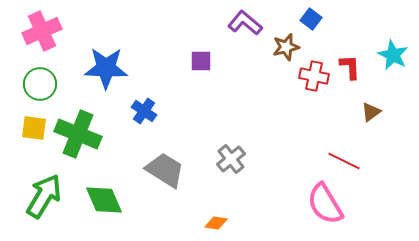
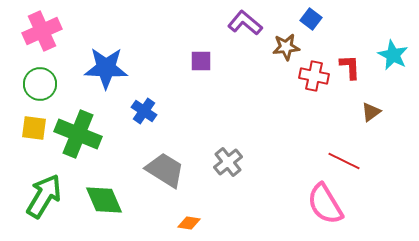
brown star: rotated 8 degrees clockwise
gray cross: moved 3 px left, 3 px down
orange diamond: moved 27 px left
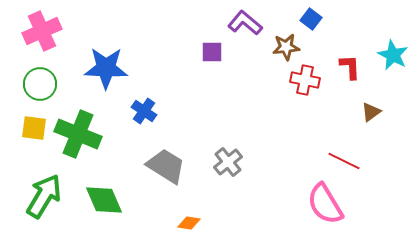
purple square: moved 11 px right, 9 px up
red cross: moved 9 px left, 4 px down
gray trapezoid: moved 1 px right, 4 px up
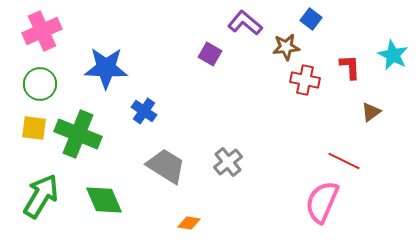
purple square: moved 2 px left, 2 px down; rotated 30 degrees clockwise
green arrow: moved 3 px left
pink semicircle: moved 3 px left, 2 px up; rotated 54 degrees clockwise
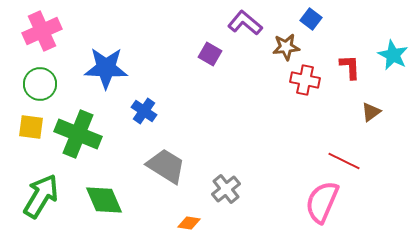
yellow square: moved 3 px left, 1 px up
gray cross: moved 2 px left, 27 px down
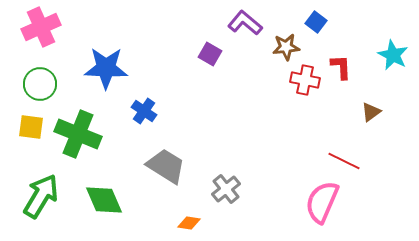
blue square: moved 5 px right, 3 px down
pink cross: moved 1 px left, 4 px up
red L-shape: moved 9 px left
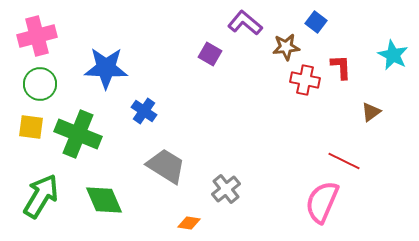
pink cross: moved 4 px left, 9 px down; rotated 9 degrees clockwise
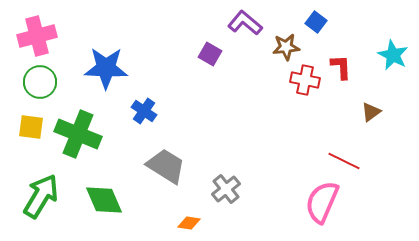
green circle: moved 2 px up
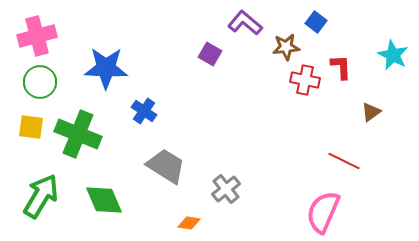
pink semicircle: moved 1 px right, 10 px down
